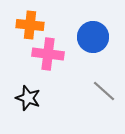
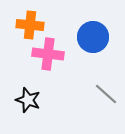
gray line: moved 2 px right, 3 px down
black star: moved 2 px down
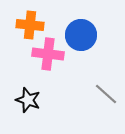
blue circle: moved 12 px left, 2 px up
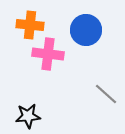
blue circle: moved 5 px right, 5 px up
black star: moved 16 px down; rotated 25 degrees counterclockwise
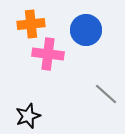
orange cross: moved 1 px right, 1 px up; rotated 12 degrees counterclockwise
black star: rotated 15 degrees counterclockwise
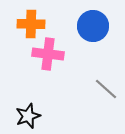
orange cross: rotated 8 degrees clockwise
blue circle: moved 7 px right, 4 px up
gray line: moved 5 px up
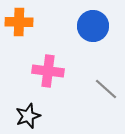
orange cross: moved 12 px left, 2 px up
pink cross: moved 17 px down
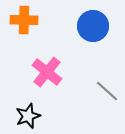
orange cross: moved 5 px right, 2 px up
pink cross: moved 1 px left, 1 px down; rotated 32 degrees clockwise
gray line: moved 1 px right, 2 px down
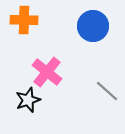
black star: moved 16 px up
